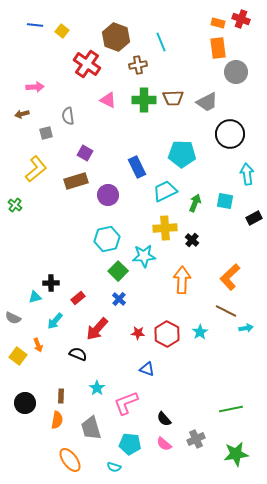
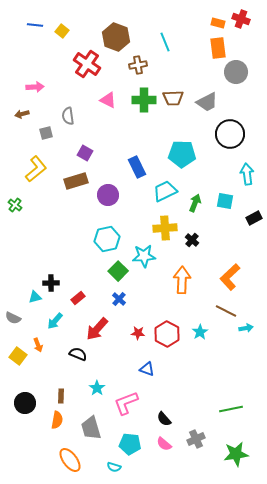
cyan line at (161, 42): moved 4 px right
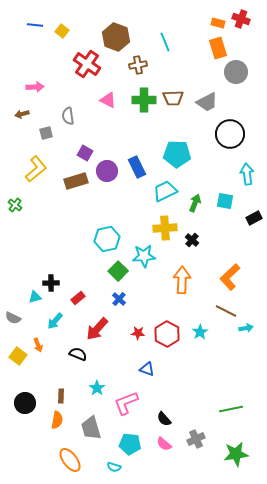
orange rectangle at (218, 48): rotated 10 degrees counterclockwise
cyan pentagon at (182, 154): moved 5 px left
purple circle at (108, 195): moved 1 px left, 24 px up
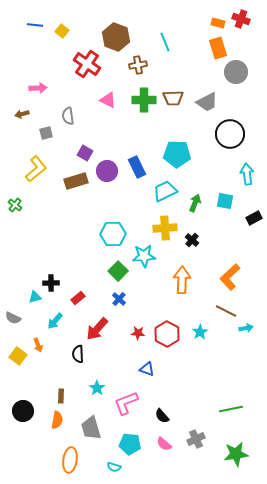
pink arrow at (35, 87): moved 3 px right, 1 px down
cyan hexagon at (107, 239): moved 6 px right, 5 px up; rotated 10 degrees clockwise
black semicircle at (78, 354): rotated 114 degrees counterclockwise
black circle at (25, 403): moved 2 px left, 8 px down
black semicircle at (164, 419): moved 2 px left, 3 px up
orange ellipse at (70, 460): rotated 45 degrees clockwise
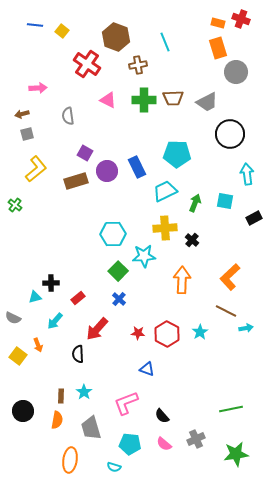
gray square at (46, 133): moved 19 px left, 1 px down
cyan star at (97, 388): moved 13 px left, 4 px down
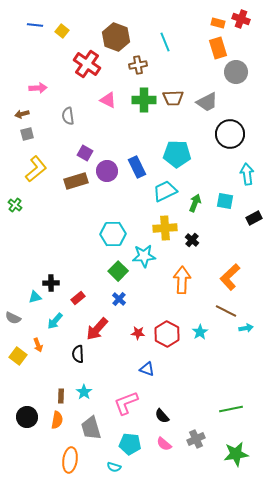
black circle at (23, 411): moved 4 px right, 6 px down
